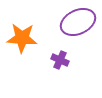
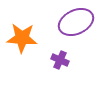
purple ellipse: moved 2 px left
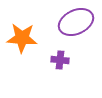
purple cross: rotated 18 degrees counterclockwise
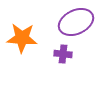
purple cross: moved 3 px right, 6 px up
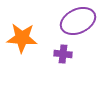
purple ellipse: moved 2 px right, 1 px up
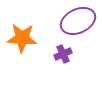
purple cross: rotated 30 degrees counterclockwise
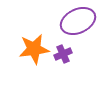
orange star: moved 12 px right, 11 px down; rotated 12 degrees counterclockwise
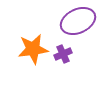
orange star: moved 1 px left
